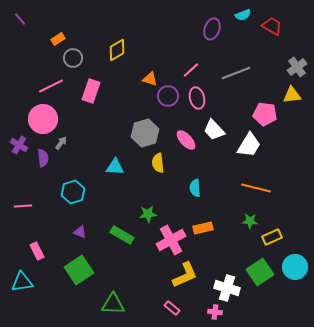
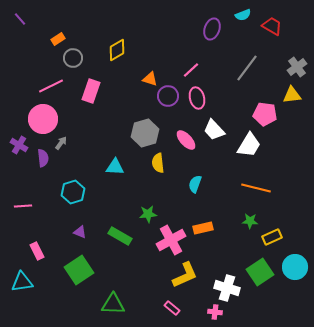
gray line at (236, 73): moved 11 px right, 5 px up; rotated 32 degrees counterclockwise
cyan semicircle at (195, 188): moved 4 px up; rotated 24 degrees clockwise
green rectangle at (122, 235): moved 2 px left, 1 px down
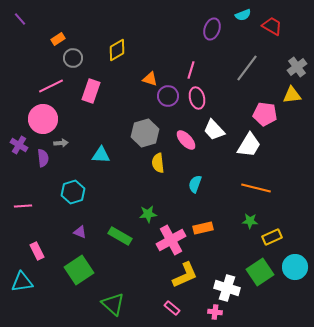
pink line at (191, 70): rotated 30 degrees counterclockwise
gray arrow at (61, 143): rotated 48 degrees clockwise
cyan triangle at (115, 167): moved 14 px left, 12 px up
green triangle at (113, 304): rotated 40 degrees clockwise
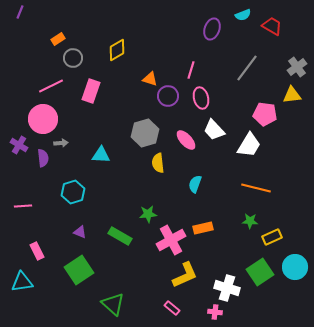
purple line at (20, 19): moved 7 px up; rotated 64 degrees clockwise
pink ellipse at (197, 98): moved 4 px right
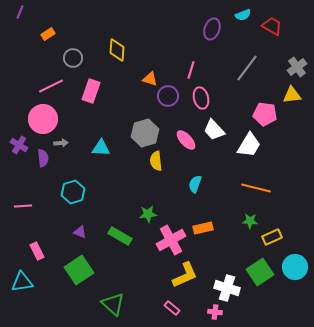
orange rectangle at (58, 39): moved 10 px left, 5 px up
yellow diamond at (117, 50): rotated 55 degrees counterclockwise
cyan triangle at (101, 155): moved 7 px up
yellow semicircle at (158, 163): moved 2 px left, 2 px up
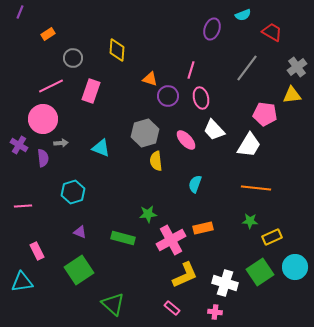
red trapezoid at (272, 26): moved 6 px down
cyan triangle at (101, 148): rotated 18 degrees clockwise
orange line at (256, 188): rotated 8 degrees counterclockwise
green rectangle at (120, 236): moved 3 px right, 2 px down; rotated 15 degrees counterclockwise
white cross at (227, 288): moved 2 px left, 5 px up
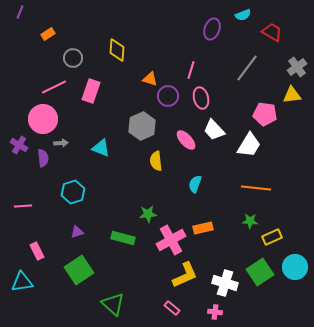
pink line at (51, 86): moved 3 px right, 1 px down
gray hexagon at (145, 133): moved 3 px left, 7 px up; rotated 8 degrees counterclockwise
purple triangle at (80, 232): moved 3 px left; rotated 40 degrees counterclockwise
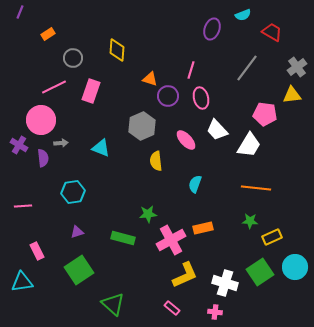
pink circle at (43, 119): moved 2 px left, 1 px down
white trapezoid at (214, 130): moved 3 px right
cyan hexagon at (73, 192): rotated 10 degrees clockwise
